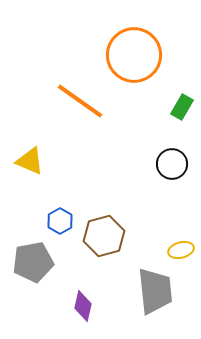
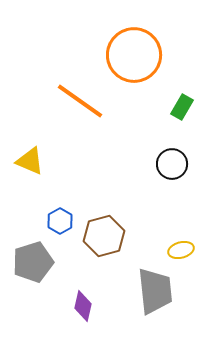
gray pentagon: rotated 6 degrees counterclockwise
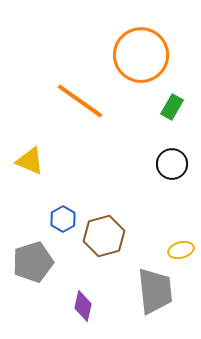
orange circle: moved 7 px right
green rectangle: moved 10 px left
blue hexagon: moved 3 px right, 2 px up
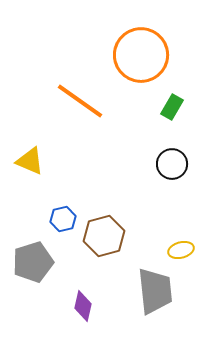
blue hexagon: rotated 15 degrees clockwise
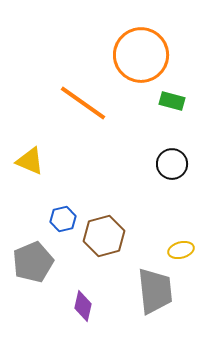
orange line: moved 3 px right, 2 px down
green rectangle: moved 6 px up; rotated 75 degrees clockwise
gray pentagon: rotated 6 degrees counterclockwise
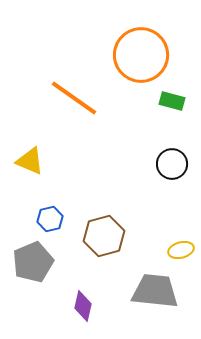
orange line: moved 9 px left, 5 px up
blue hexagon: moved 13 px left
gray trapezoid: rotated 78 degrees counterclockwise
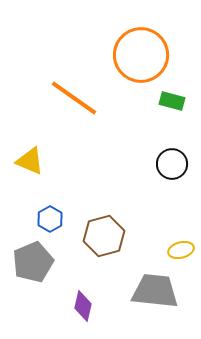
blue hexagon: rotated 15 degrees counterclockwise
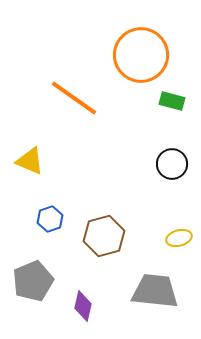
blue hexagon: rotated 10 degrees clockwise
yellow ellipse: moved 2 px left, 12 px up
gray pentagon: moved 19 px down
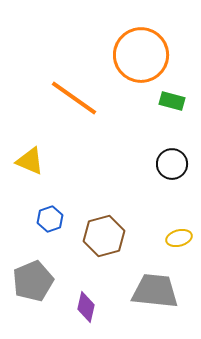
purple diamond: moved 3 px right, 1 px down
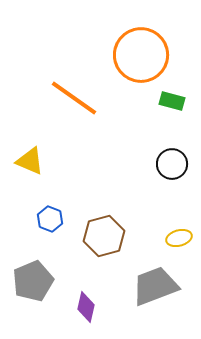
blue hexagon: rotated 20 degrees counterclockwise
gray trapezoid: moved 5 px up; rotated 27 degrees counterclockwise
